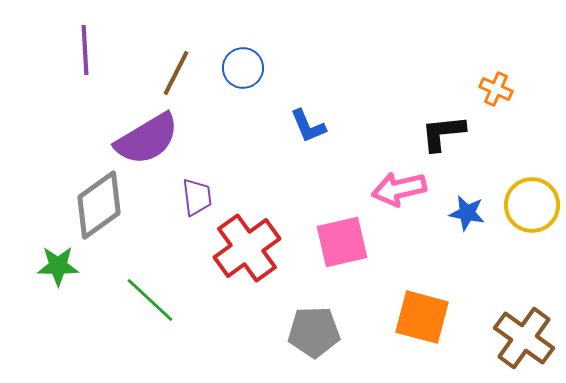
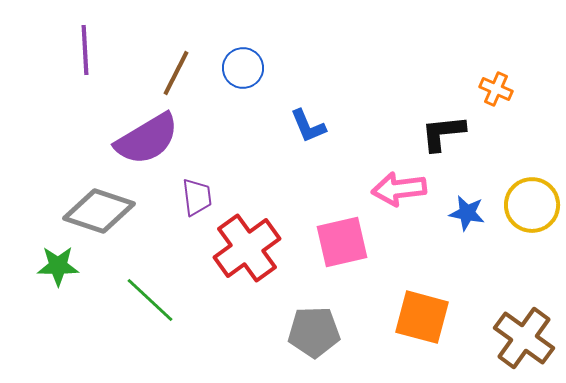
pink arrow: rotated 6 degrees clockwise
gray diamond: moved 6 px down; rotated 54 degrees clockwise
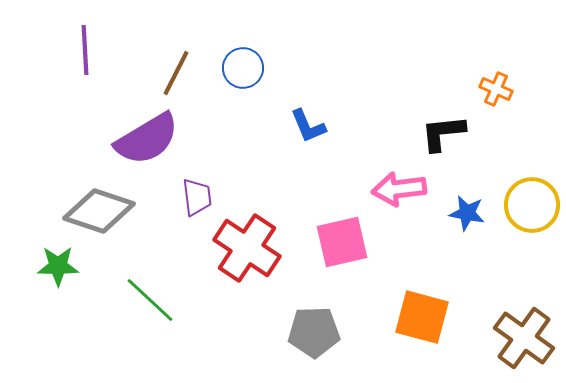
red cross: rotated 20 degrees counterclockwise
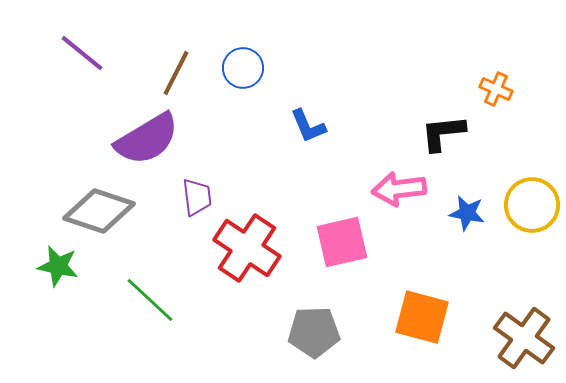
purple line: moved 3 px left, 3 px down; rotated 48 degrees counterclockwise
green star: rotated 12 degrees clockwise
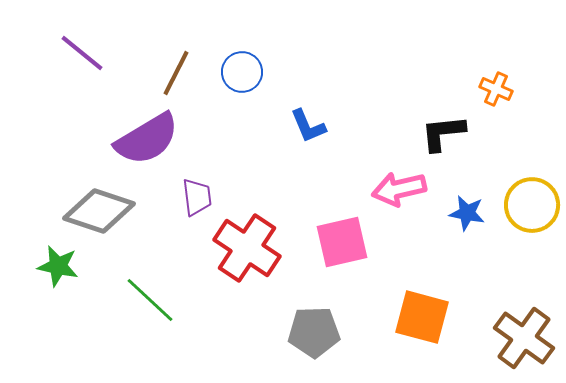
blue circle: moved 1 px left, 4 px down
pink arrow: rotated 6 degrees counterclockwise
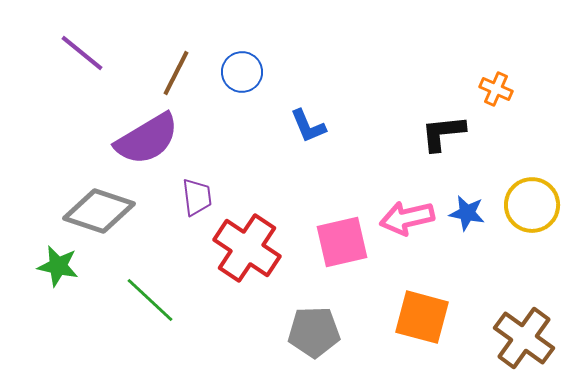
pink arrow: moved 8 px right, 29 px down
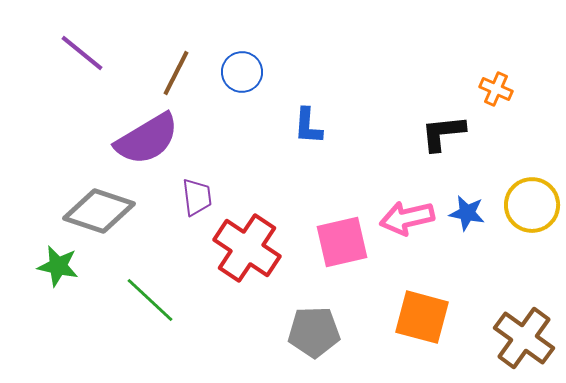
blue L-shape: rotated 27 degrees clockwise
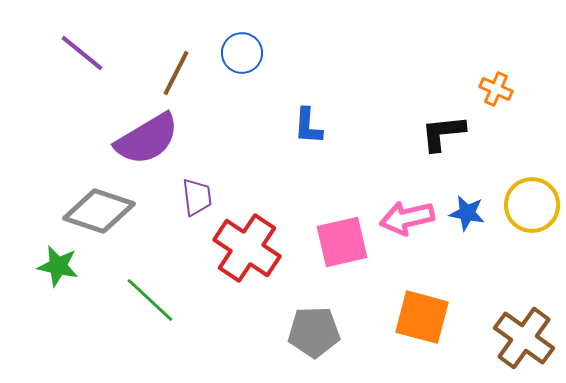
blue circle: moved 19 px up
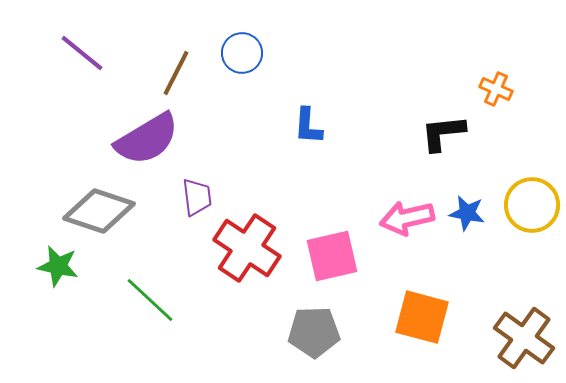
pink square: moved 10 px left, 14 px down
